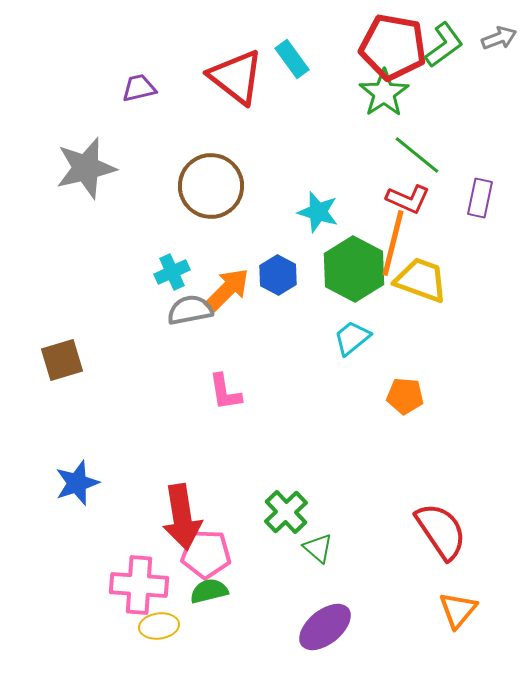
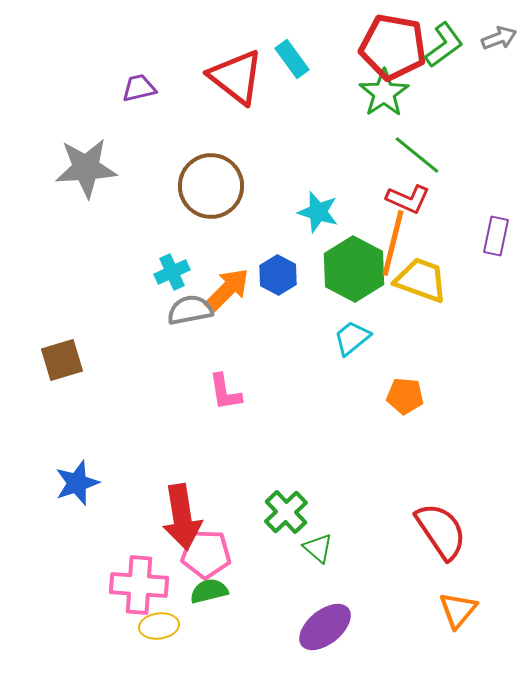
gray star: rotated 10 degrees clockwise
purple rectangle: moved 16 px right, 38 px down
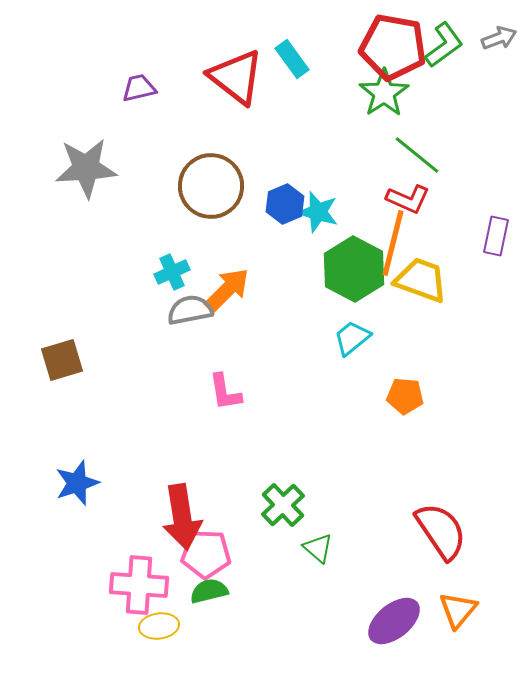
blue hexagon: moved 7 px right, 71 px up; rotated 9 degrees clockwise
green cross: moved 3 px left, 7 px up
purple ellipse: moved 69 px right, 6 px up
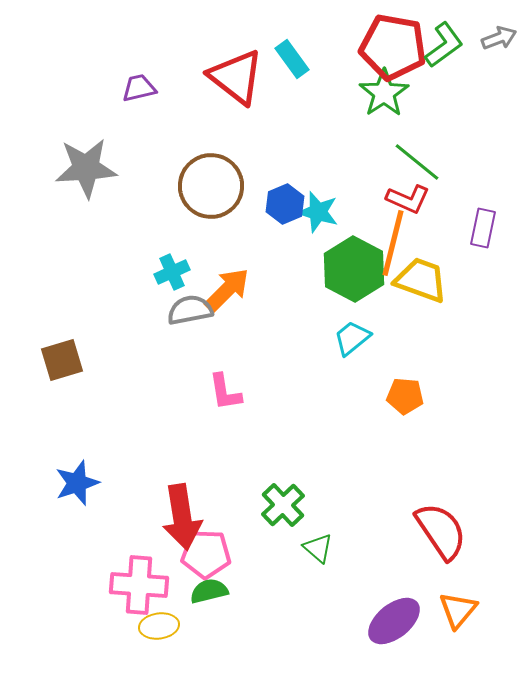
green line: moved 7 px down
purple rectangle: moved 13 px left, 8 px up
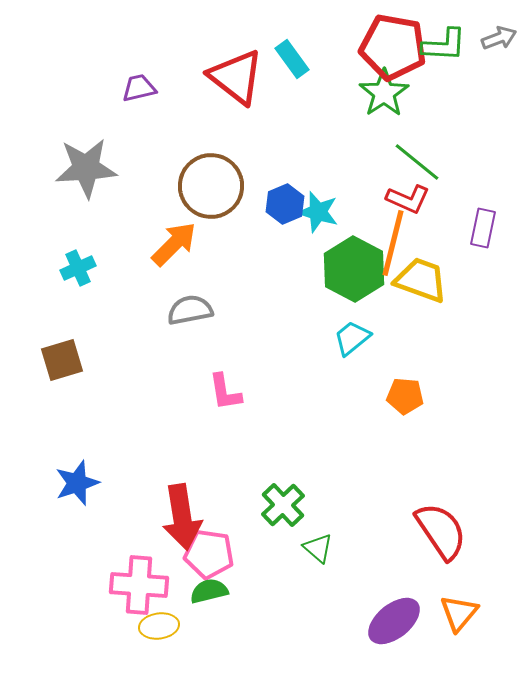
green L-shape: rotated 39 degrees clockwise
cyan cross: moved 94 px left, 4 px up
orange arrow: moved 53 px left, 46 px up
pink pentagon: moved 3 px right; rotated 6 degrees clockwise
orange triangle: moved 1 px right, 3 px down
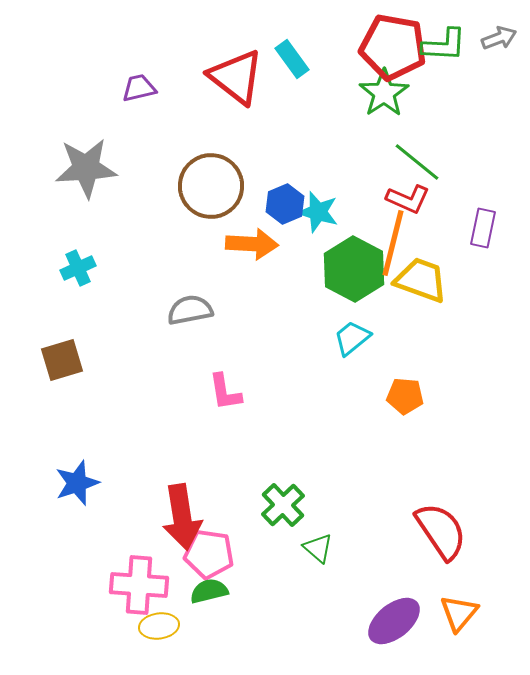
orange arrow: moved 78 px right; rotated 48 degrees clockwise
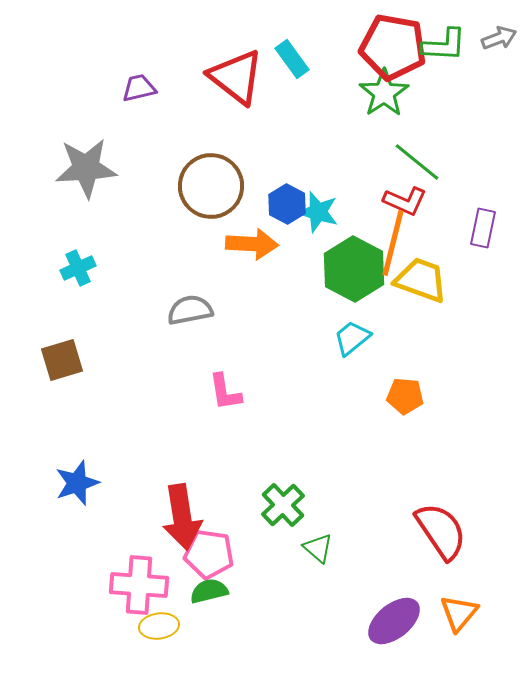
red L-shape: moved 3 px left, 2 px down
blue hexagon: moved 2 px right; rotated 9 degrees counterclockwise
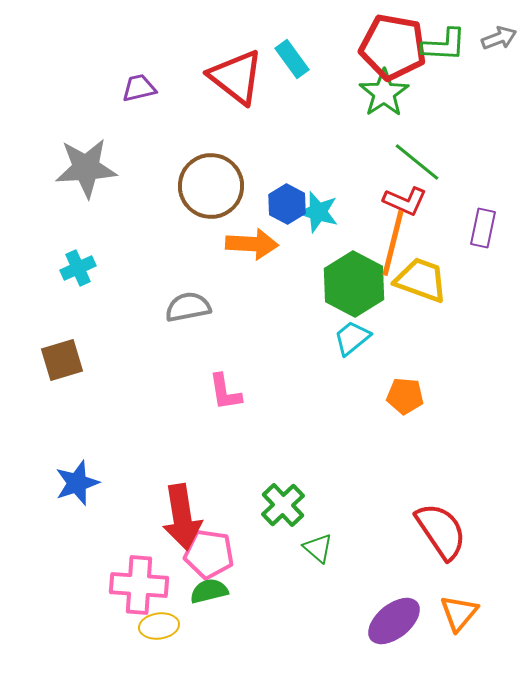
green hexagon: moved 15 px down
gray semicircle: moved 2 px left, 3 px up
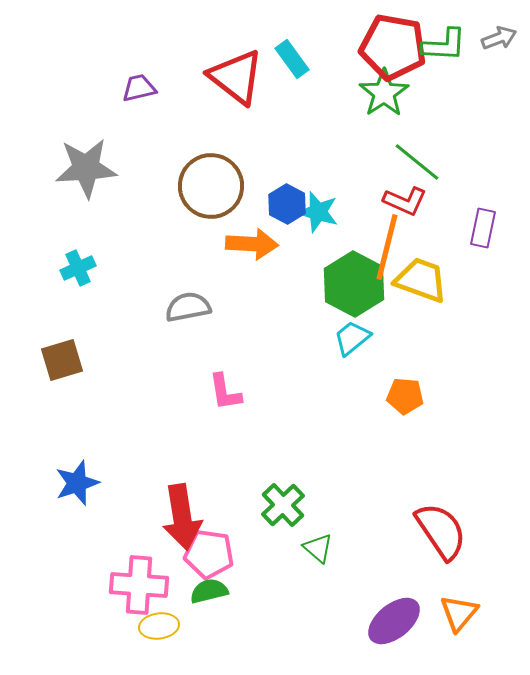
orange line: moved 6 px left, 4 px down
